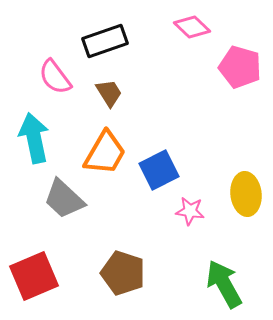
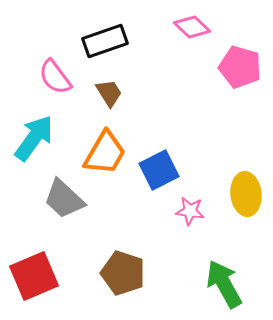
cyan arrow: rotated 48 degrees clockwise
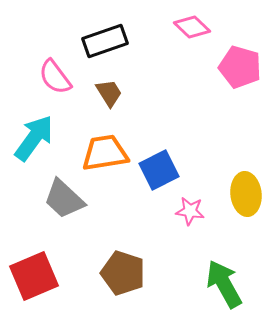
orange trapezoid: rotated 129 degrees counterclockwise
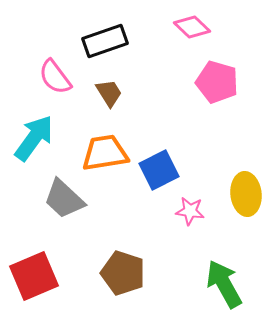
pink pentagon: moved 23 px left, 15 px down
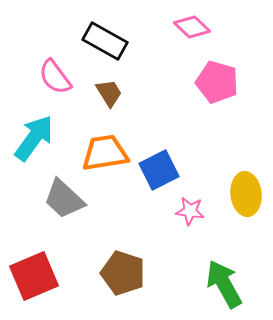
black rectangle: rotated 48 degrees clockwise
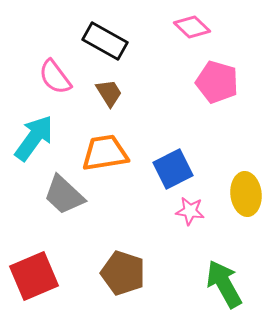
blue square: moved 14 px right, 1 px up
gray trapezoid: moved 4 px up
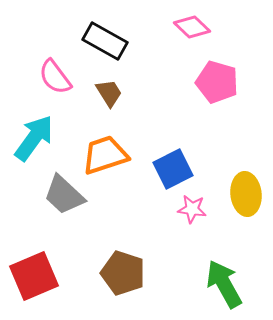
orange trapezoid: moved 2 px down; rotated 9 degrees counterclockwise
pink star: moved 2 px right, 2 px up
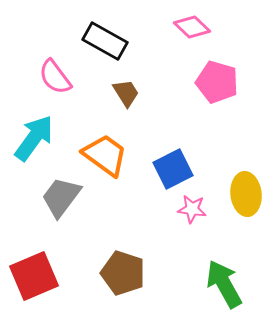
brown trapezoid: moved 17 px right
orange trapezoid: rotated 54 degrees clockwise
gray trapezoid: moved 3 px left, 2 px down; rotated 84 degrees clockwise
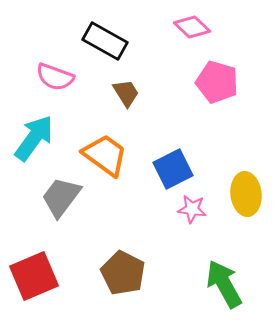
pink semicircle: rotated 33 degrees counterclockwise
brown pentagon: rotated 9 degrees clockwise
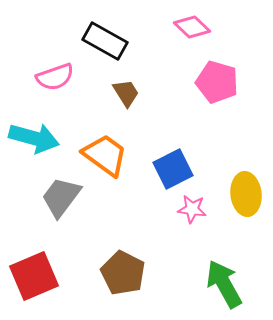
pink semicircle: rotated 39 degrees counterclockwise
cyan arrow: rotated 69 degrees clockwise
